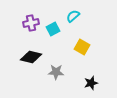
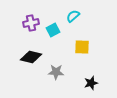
cyan square: moved 1 px down
yellow square: rotated 28 degrees counterclockwise
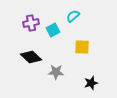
black diamond: rotated 30 degrees clockwise
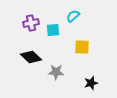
cyan square: rotated 24 degrees clockwise
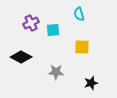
cyan semicircle: moved 6 px right, 2 px up; rotated 64 degrees counterclockwise
purple cross: rotated 14 degrees counterclockwise
black diamond: moved 10 px left; rotated 15 degrees counterclockwise
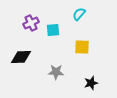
cyan semicircle: rotated 56 degrees clockwise
black diamond: rotated 30 degrees counterclockwise
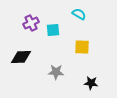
cyan semicircle: rotated 80 degrees clockwise
black star: rotated 24 degrees clockwise
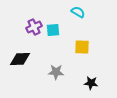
cyan semicircle: moved 1 px left, 2 px up
purple cross: moved 3 px right, 4 px down
black diamond: moved 1 px left, 2 px down
